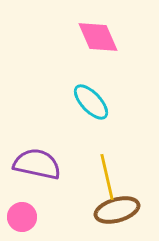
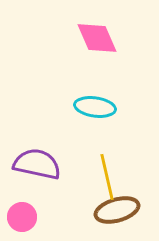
pink diamond: moved 1 px left, 1 px down
cyan ellipse: moved 4 px right, 5 px down; rotated 39 degrees counterclockwise
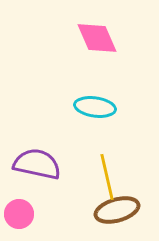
pink circle: moved 3 px left, 3 px up
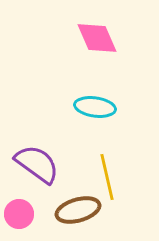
purple semicircle: rotated 24 degrees clockwise
brown ellipse: moved 39 px left
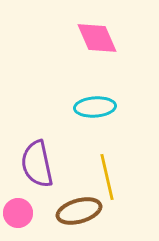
cyan ellipse: rotated 12 degrees counterclockwise
purple semicircle: rotated 138 degrees counterclockwise
brown ellipse: moved 1 px right, 1 px down
pink circle: moved 1 px left, 1 px up
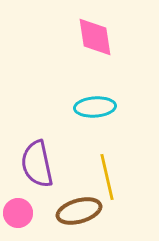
pink diamond: moved 2 px left, 1 px up; rotated 15 degrees clockwise
